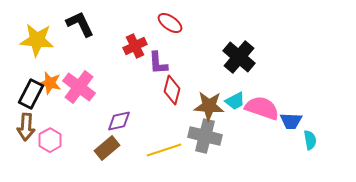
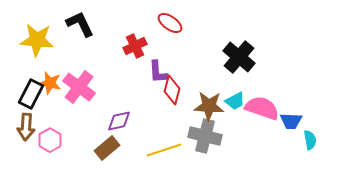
purple L-shape: moved 9 px down
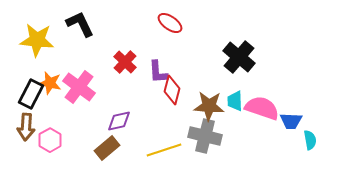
red cross: moved 10 px left, 16 px down; rotated 20 degrees counterclockwise
cyan trapezoid: rotated 115 degrees clockwise
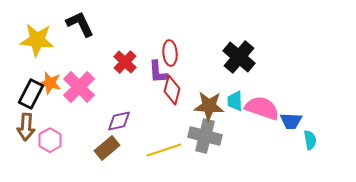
red ellipse: moved 30 px down; rotated 50 degrees clockwise
pink cross: rotated 8 degrees clockwise
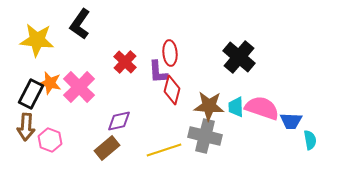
black L-shape: rotated 120 degrees counterclockwise
cyan trapezoid: moved 1 px right, 6 px down
pink hexagon: rotated 10 degrees counterclockwise
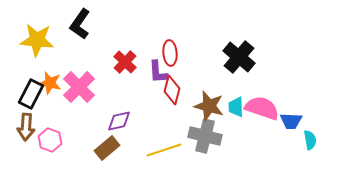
brown star: rotated 12 degrees clockwise
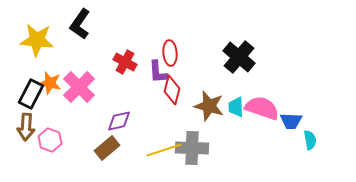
red cross: rotated 15 degrees counterclockwise
gray cross: moved 13 px left, 12 px down; rotated 12 degrees counterclockwise
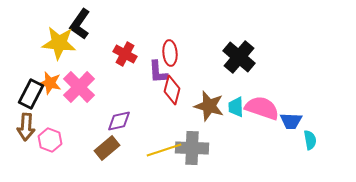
yellow star: moved 22 px right, 3 px down
red cross: moved 8 px up
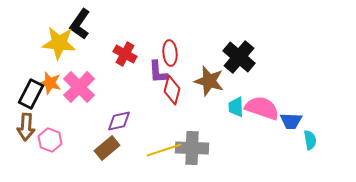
brown star: moved 25 px up
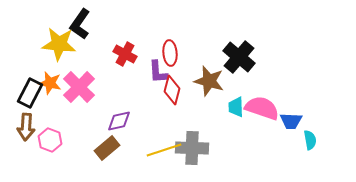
yellow star: moved 1 px down
black rectangle: moved 1 px left, 1 px up
